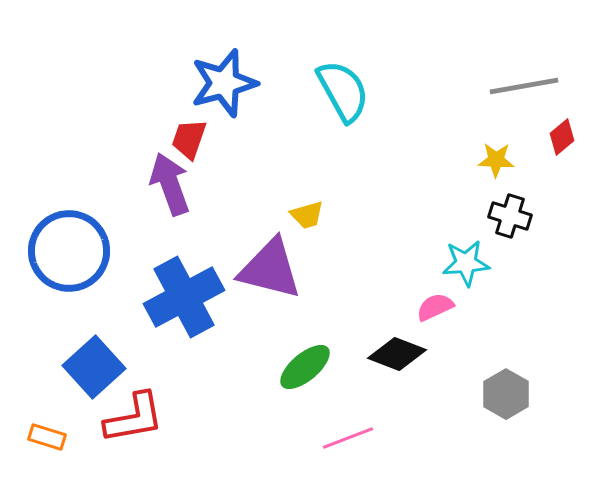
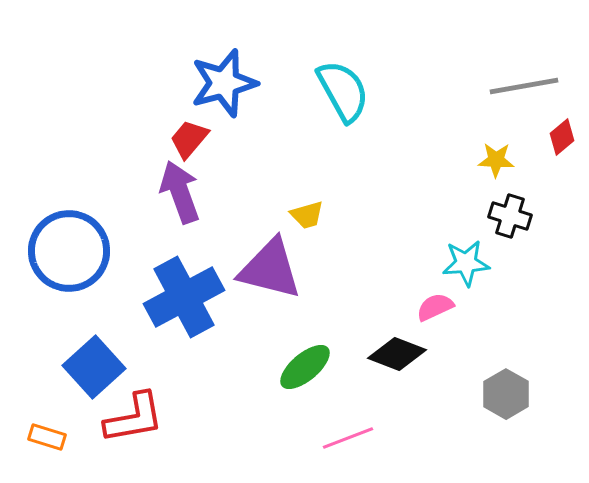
red trapezoid: rotated 21 degrees clockwise
purple arrow: moved 10 px right, 8 px down
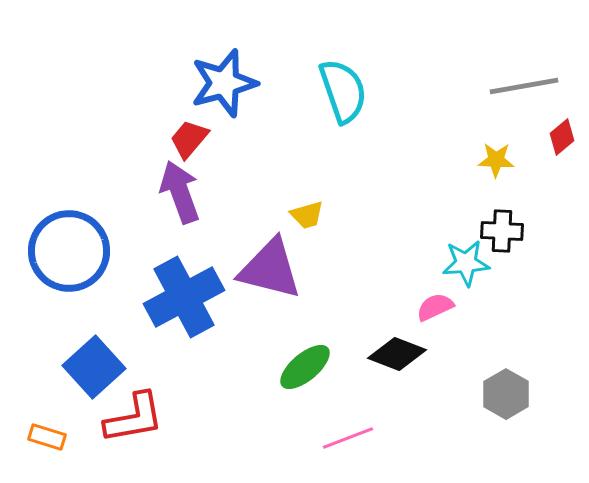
cyan semicircle: rotated 10 degrees clockwise
black cross: moved 8 px left, 15 px down; rotated 15 degrees counterclockwise
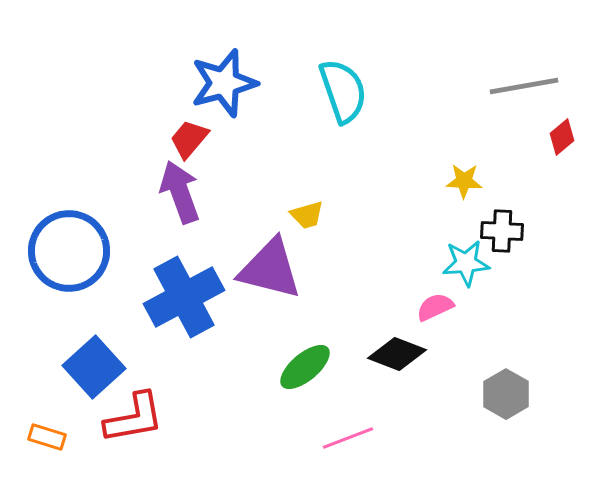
yellow star: moved 32 px left, 21 px down
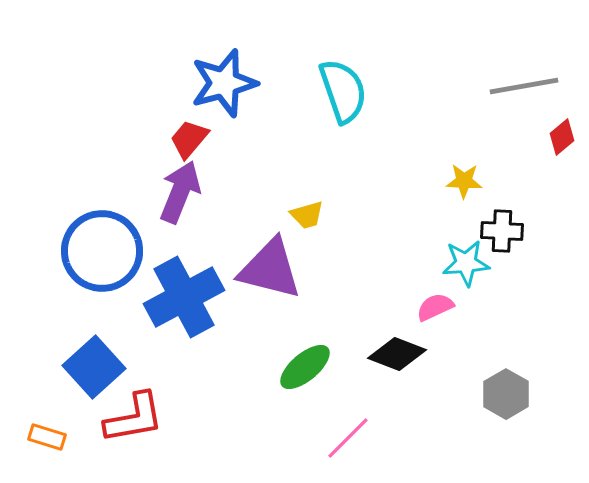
purple arrow: rotated 42 degrees clockwise
blue circle: moved 33 px right
pink line: rotated 24 degrees counterclockwise
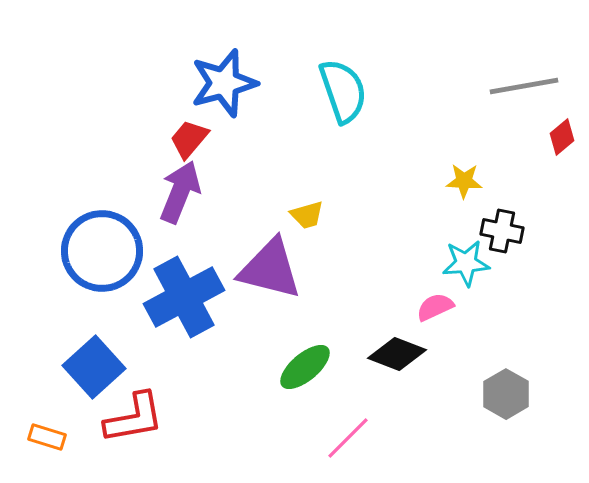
black cross: rotated 9 degrees clockwise
